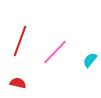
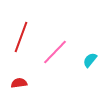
red line: moved 1 px right, 4 px up
red semicircle: moved 1 px right; rotated 21 degrees counterclockwise
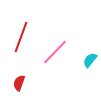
red semicircle: rotated 63 degrees counterclockwise
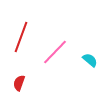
cyan semicircle: rotated 91 degrees clockwise
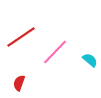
red line: rotated 36 degrees clockwise
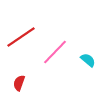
cyan semicircle: moved 2 px left
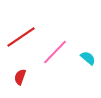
cyan semicircle: moved 2 px up
red semicircle: moved 1 px right, 6 px up
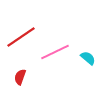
pink line: rotated 20 degrees clockwise
